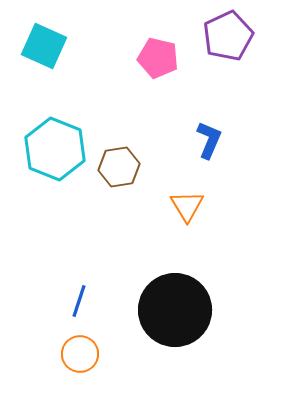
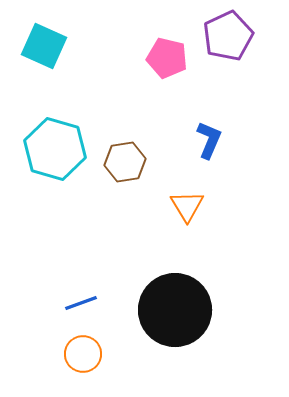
pink pentagon: moved 9 px right
cyan hexagon: rotated 6 degrees counterclockwise
brown hexagon: moved 6 px right, 5 px up
blue line: moved 2 px right, 2 px down; rotated 52 degrees clockwise
orange circle: moved 3 px right
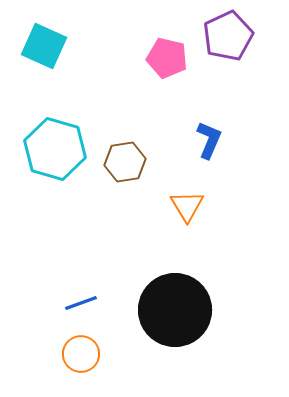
orange circle: moved 2 px left
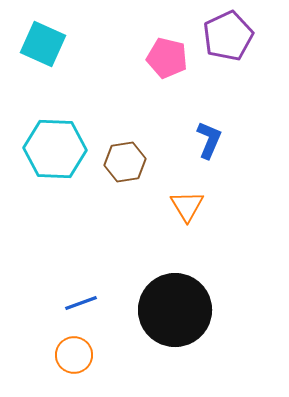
cyan square: moved 1 px left, 2 px up
cyan hexagon: rotated 14 degrees counterclockwise
orange circle: moved 7 px left, 1 px down
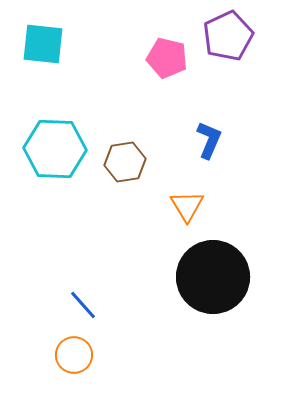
cyan square: rotated 18 degrees counterclockwise
blue line: moved 2 px right, 2 px down; rotated 68 degrees clockwise
black circle: moved 38 px right, 33 px up
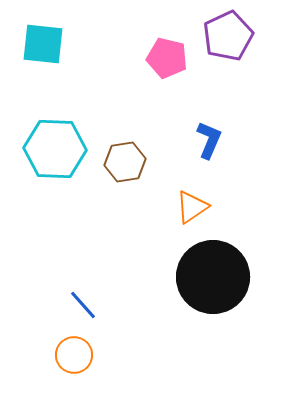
orange triangle: moved 5 px right, 1 px down; rotated 27 degrees clockwise
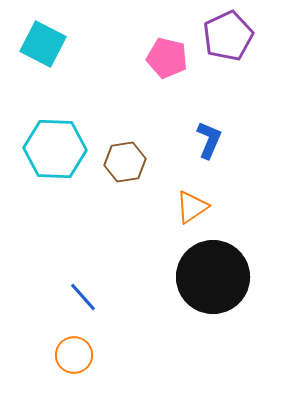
cyan square: rotated 21 degrees clockwise
blue line: moved 8 px up
